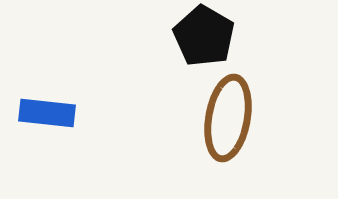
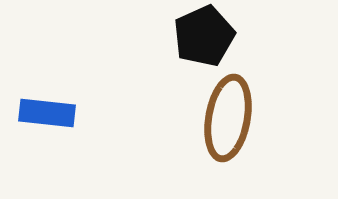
black pentagon: rotated 18 degrees clockwise
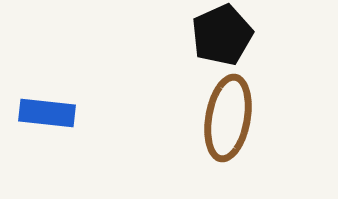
black pentagon: moved 18 px right, 1 px up
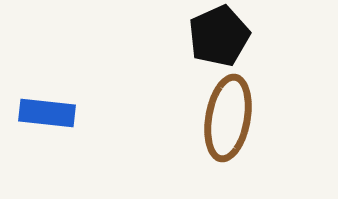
black pentagon: moved 3 px left, 1 px down
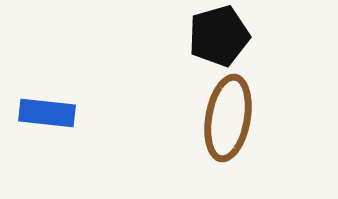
black pentagon: rotated 8 degrees clockwise
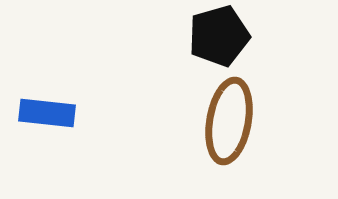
brown ellipse: moved 1 px right, 3 px down
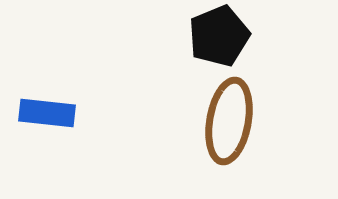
black pentagon: rotated 6 degrees counterclockwise
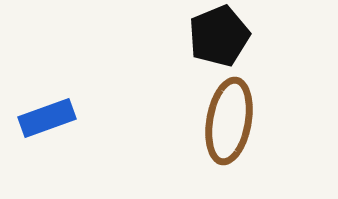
blue rectangle: moved 5 px down; rotated 26 degrees counterclockwise
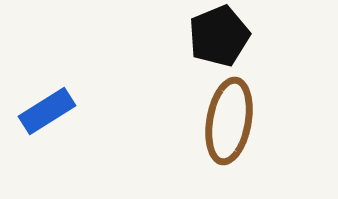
blue rectangle: moved 7 px up; rotated 12 degrees counterclockwise
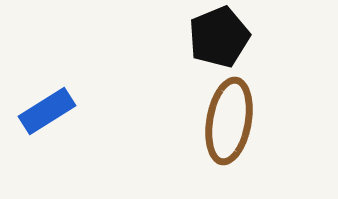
black pentagon: moved 1 px down
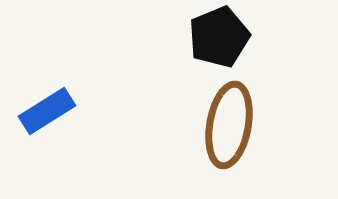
brown ellipse: moved 4 px down
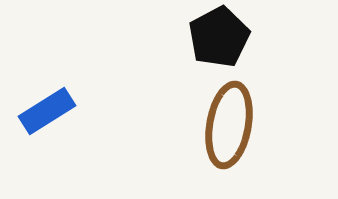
black pentagon: rotated 6 degrees counterclockwise
